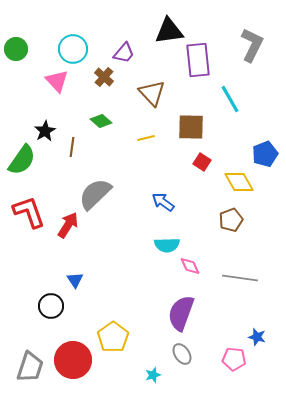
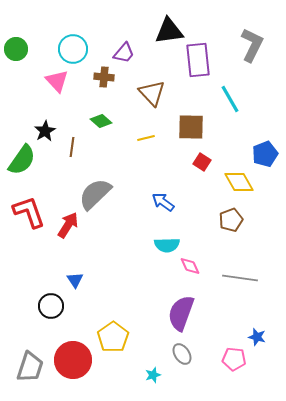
brown cross: rotated 36 degrees counterclockwise
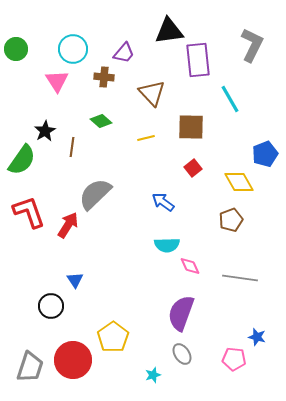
pink triangle: rotated 10 degrees clockwise
red square: moved 9 px left, 6 px down; rotated 18 degrees clockwise
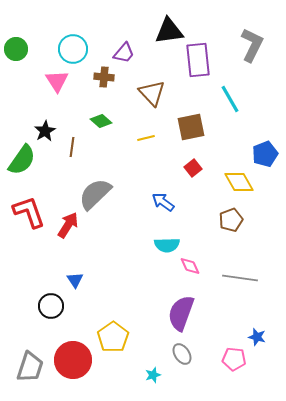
brown square: rotated 12 degrees counterclockwise
